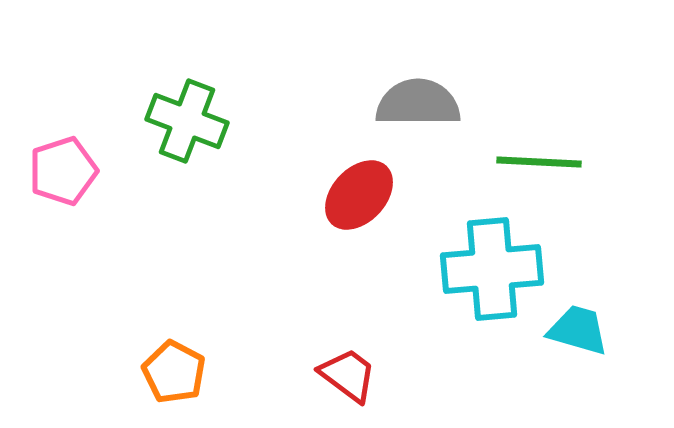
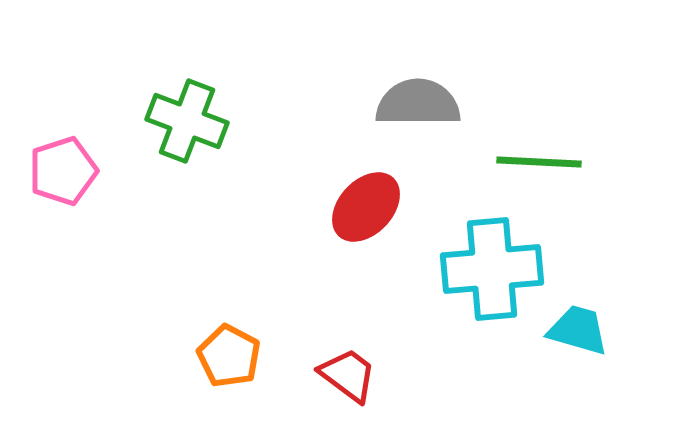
red ellipse: moved 7 px right, 12 px down
orange pentagon: moved 55 px right, 16 px up
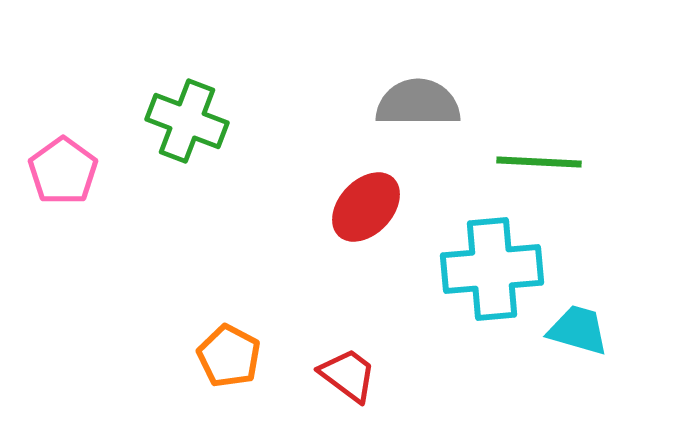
pink pentagon: rotated 18 degrees counterclockwise
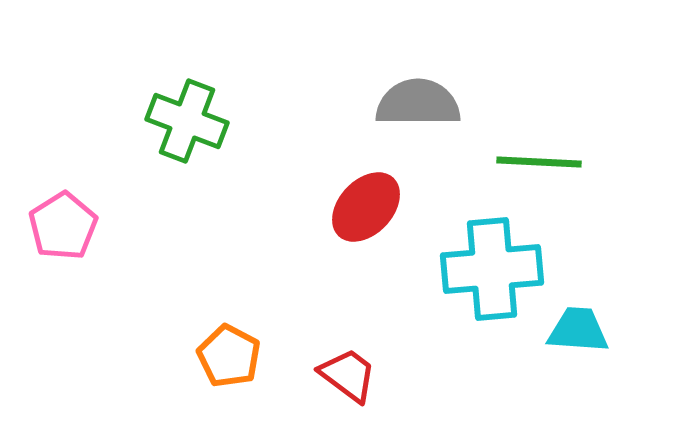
pink pentagon: moved 55 px down; rotated 4 degrees clockwise
cyan trapezoid: rotated 12 degrees counterclockwise
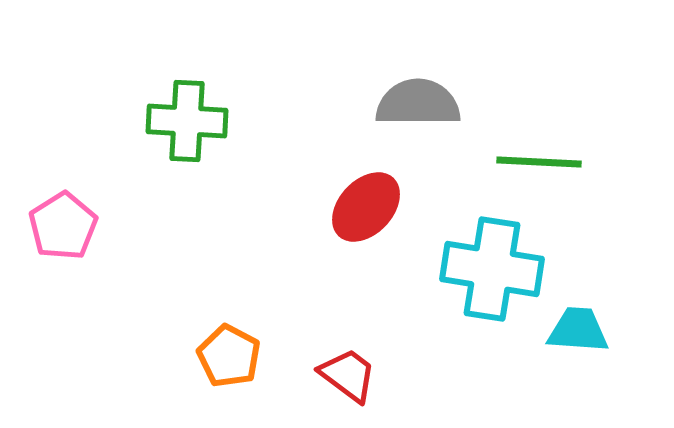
green cross: rotated 18 degrees counterclockwise
cyan cross: rotated 14 degrees clockwise
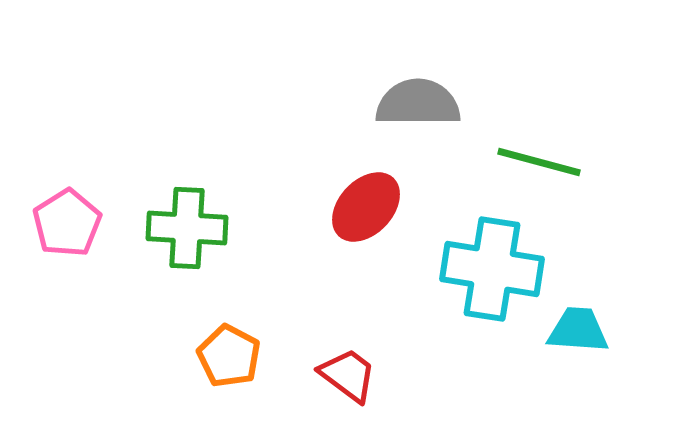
green cross: moved 107 px down
green line: rotated 12 degrees clockwise
pink pentagon: moved 4 px right, 3 px up
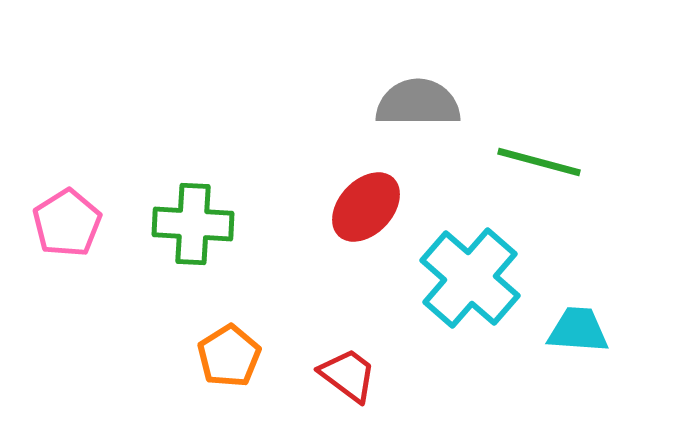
green cross: moved 6 px right, 4 px up
cyan cross: moved 22 px left, 9 px down; rotated 32 degrees clockwise
orange pentagon: rotated 12 degrees clockwise
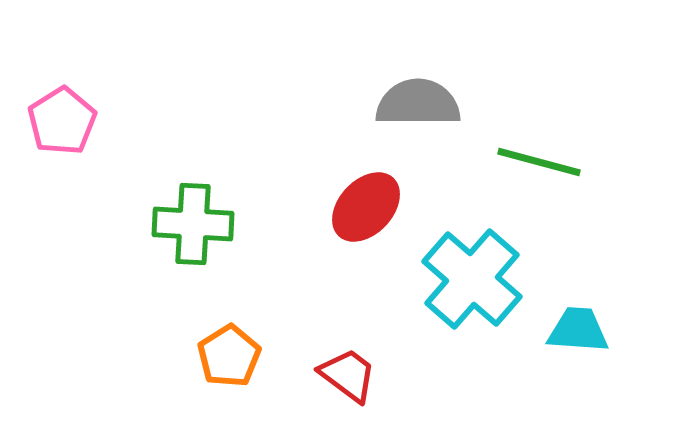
pink pentagon: moved 5 px left, 102 px up
cyan cross: moved 2 px right, 1 px down
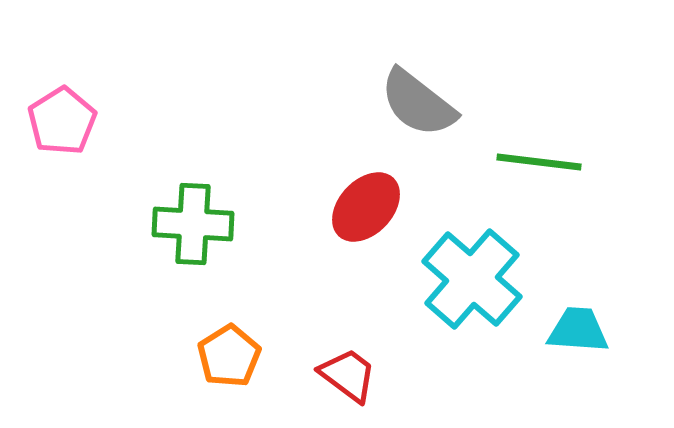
gray semicircle: rotated 142 degrees counterclockwise
green line: rotated 8 degrees counterclockwise
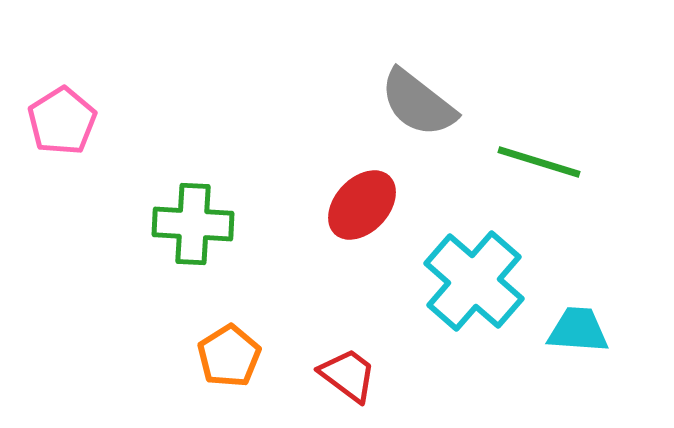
green line: rotated 10 degrees clockwise
red ellipse: moved 4 px left, 2 px up
cyan cross: moved 2 px right, 2 px down
